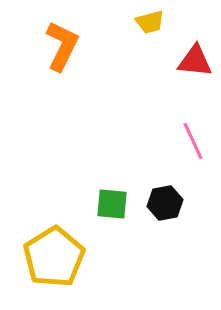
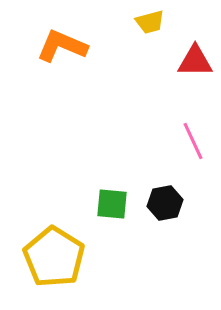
orange L-shape: rotated 93 degrees counterclockwise
red triangle: rotated 6 degrees counterclockwise
yellow pentagon: rotated 8 degrees counterclockwise
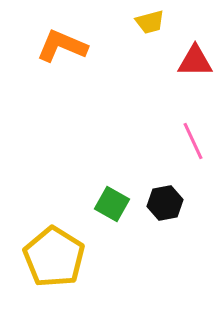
green square: rotated 24 degrees clockwise
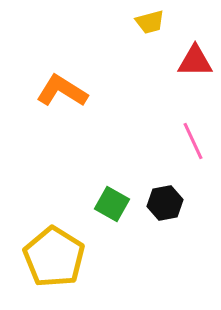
orange L-shape: moved 45 px down; rotated 9 degrees clockwise
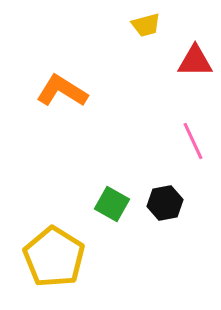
yellow trapezoid: moved 4 px left, 3 px down
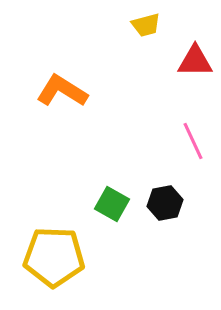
yellow pentagon: rotated 30 degrees counterclockwise
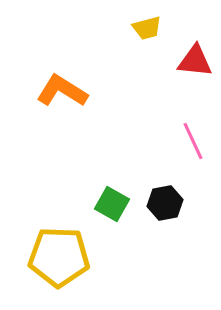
yellow trapezoid: moved 1 px right, 3 px down
red triangle: rotated 6 degrees clockwise
yellow pentagon: moved 5 px right
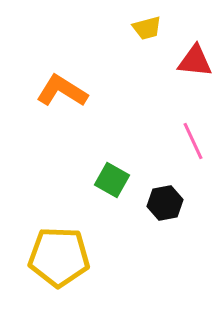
green square: moved 24 px up
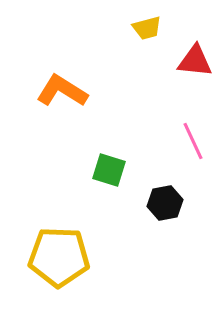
green square: moved 3 px left, 10 px up; rotated 12 degrees counterclockwise
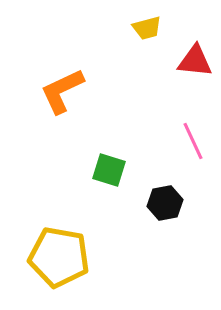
orange L-shape: rotated 57 degrees counterclockwise
yellow pentagon: rotated 8 degrees clockwise
